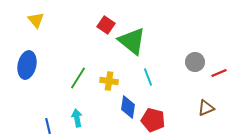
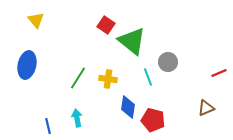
gray circle: moved 27 px left
yellow cross: moved 1 px left, 2 px up
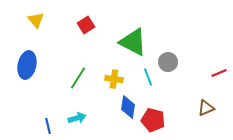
red square: moved 20 px left; rotated 24 degrees clockwise
green triangle: moved 1 px right, 1 px down; rotated 12 degrees counterclockwise
yellow cross: moved 6 px right
cyan arrow: rotated 84 degrees clockwise
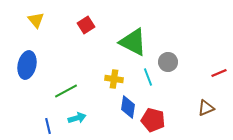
green line: moved 12 px left, 13 px down; rotated 30 degrees clockwise
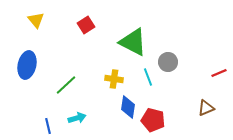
green line: moved 6 px up; rotated 15 degrees counterclockwise
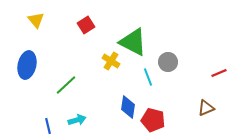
yellow cross: moved 3 px left, 18 px up; rotated 24 degrees clockwise
cyan arrow: moved 2 px down
